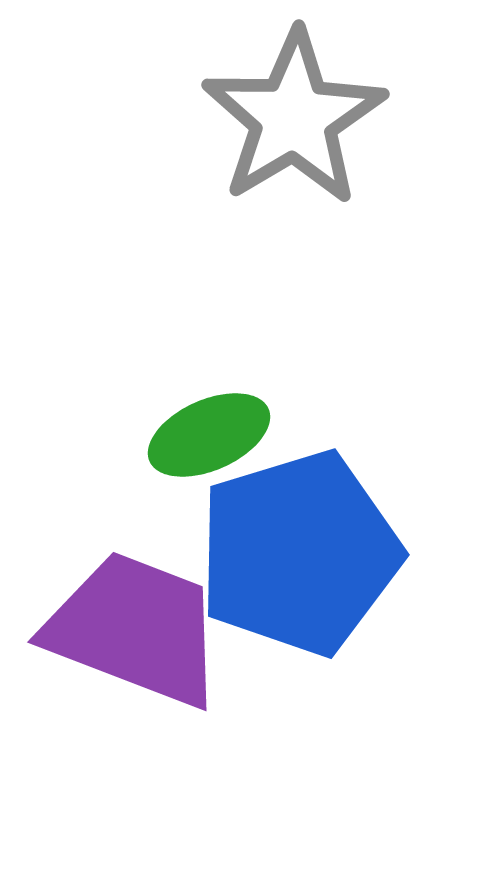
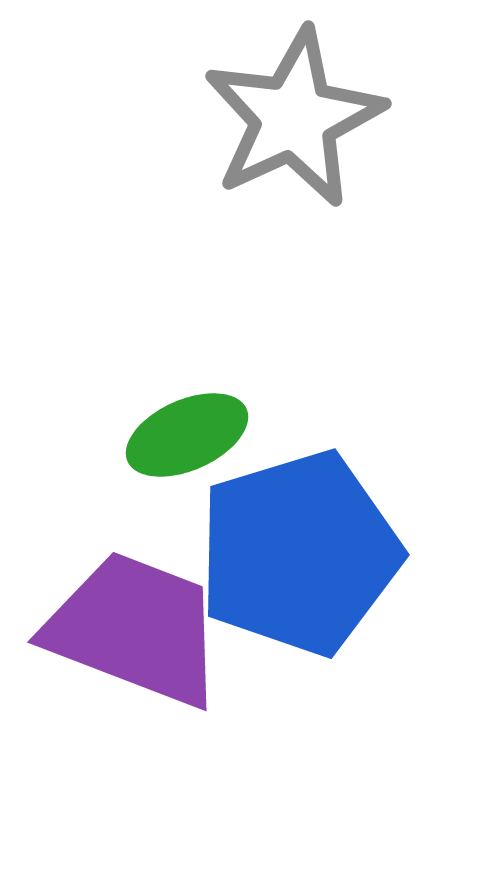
gray star: rotated 6 degrees clockwise
green ellipse: moved 22 px left
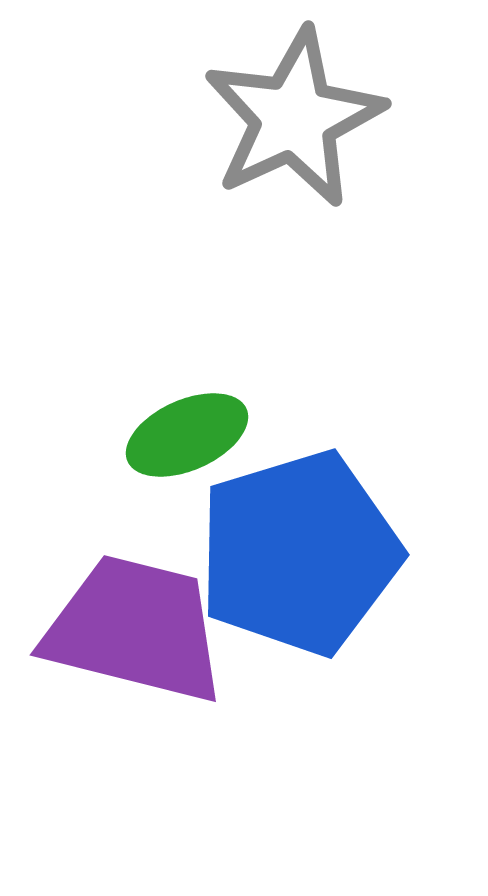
purple trapezoid: rotated 7 degrees counterclockwise
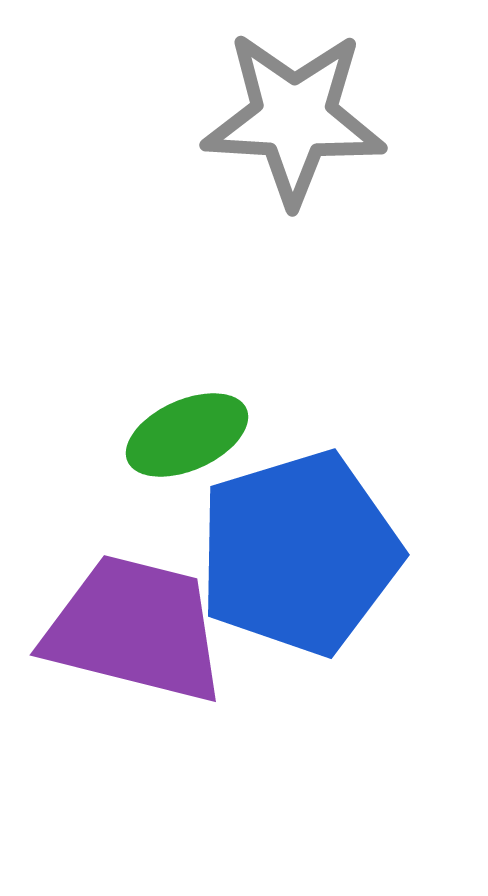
gray star: rotated 28 degrees clockwise
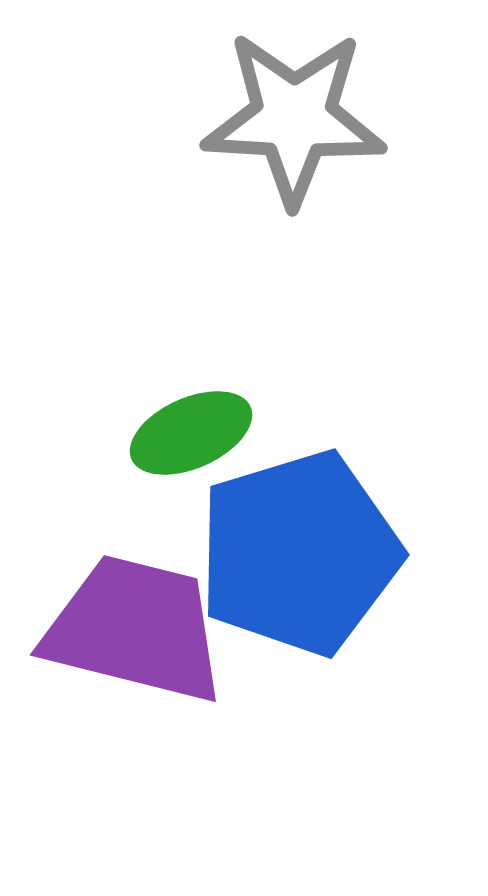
green ellipse: moved 4 px right, 2 px up
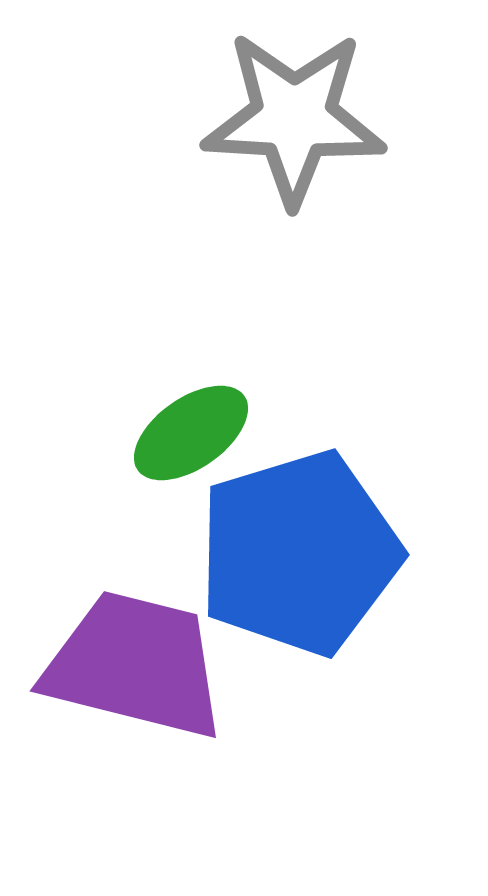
green ellipse: rotated 11 degrees counterclockwise
purple trapezoid: moved 36 px down
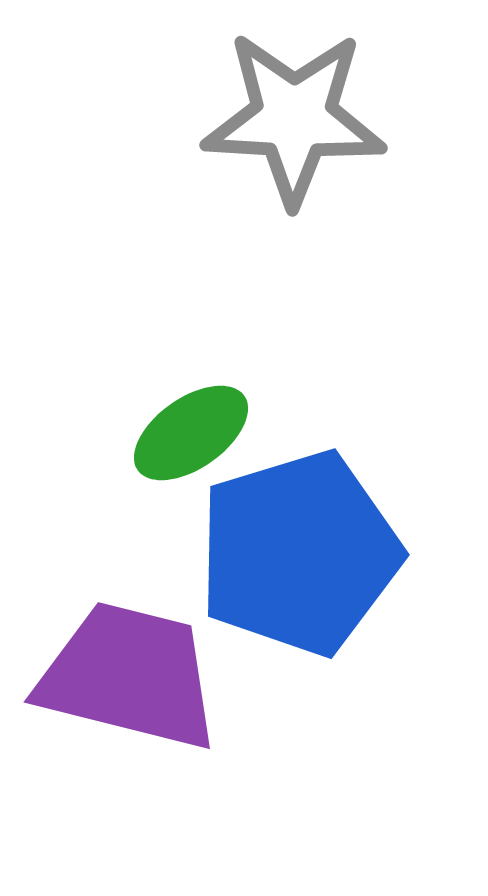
purple trapezoid: moved 6 px left, 11 px down
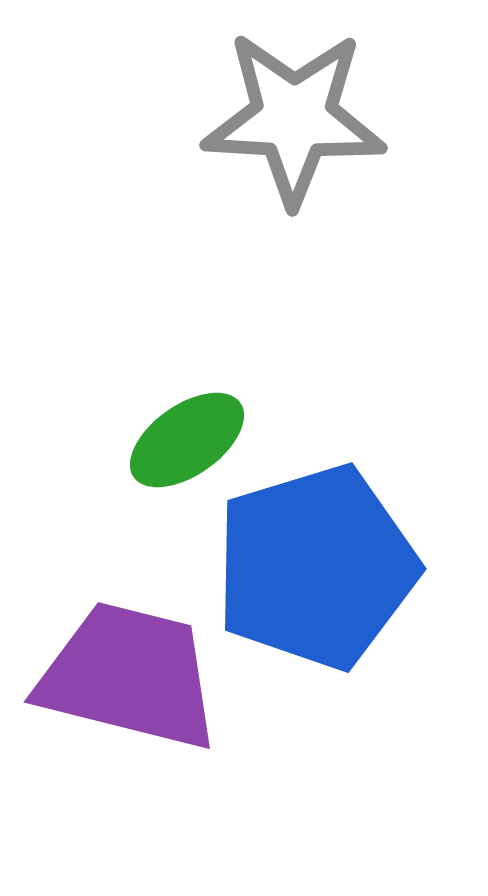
green ellipse: moved 4 px left, 7 px down
blue pentagon: moved 17 px right, 14 px down
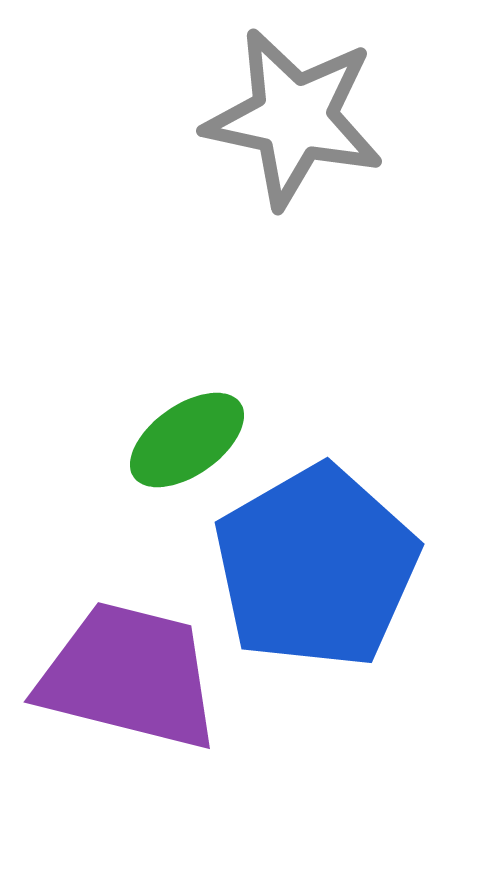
gray star: rotated 9 degrees clockwise
blue pentagon: rotated 13 degrees counterclockwise
